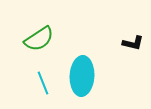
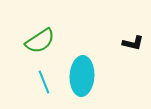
green semicircle: moved 1 px right, 2 px down
cyan line: moved 1 px right, 1 px up
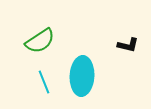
black L-shape: moved 5 px left, 2 px down
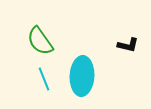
green semicircle: rotated 88 degrees clockwise
cyan line: moved 3 px up
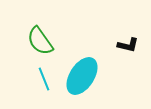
cyan ellipse: rotated 30 degrees clockwise
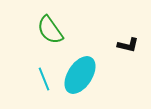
green semicircle: moved 10 px right, 11 px up
cyan ellipse: moved 2 px left, 1 px up
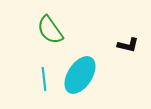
cyan line: rotated 15 degrees clockwise
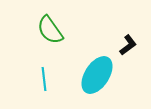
black L-shape: rotated 50 degrees counterclockwise
cyan ellipse: moved 17 px right
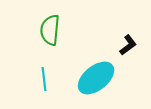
green semicircle: rotated 40 degrees clockwise
cyan ellipse: moved 1 px left, 3 px down; rotated 18 degrees clockwise
